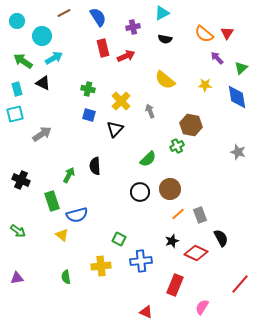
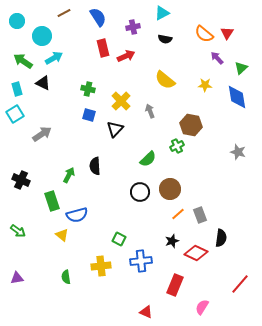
cyan square at (15, 114): rotated 18 degrees counterclockwise
black semicircle at (221, 238): rotated 36 degrees clockwise
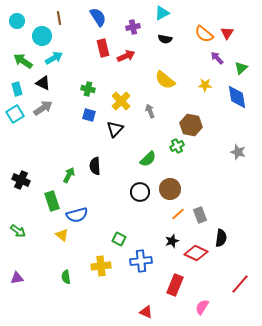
brown line at (64, 13): moved 5 px left, 5 px down; rotated 72 degrees counterclockwise
gray arrow at (42, 134): moved 1 px right, 26 px up
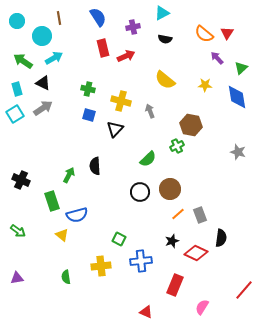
yellow cross at (121, 101): rotated 30 degrees counterclockwise
red line at (240, 284): moved 4 px right, 6 px down
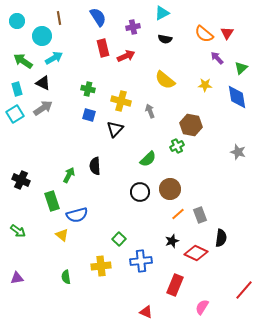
green square at (119, 239): rotated 16 degrees clockwise
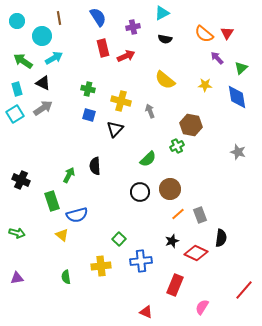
green arrow at (18, 231): moved 1 px left, 2 px down; rotated 21 degrees counterclockwise
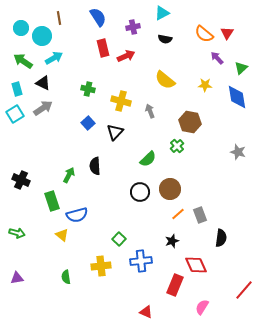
cyan circle at (17, 21): moved 4 px right, 7 px down
blue square at (89, 115): moved 1 px left, 8 px down; rotated 32 degrees clockwise
brown hexagon at (191, 125): moved 1 px left, 3 px up
black triangle at (115, 129): moved 3 px down
green cross at (177, 146): rotated 16 degrees counterclockwise
red diamond at (196, 253): moved 12 px down; rotated 40 degrees clockwise
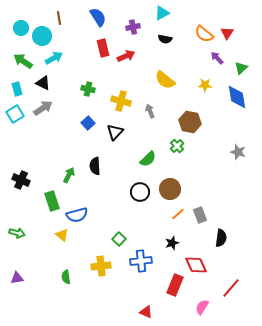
black star at (172, 241): moved 2 px down
red line at (244, 290): moved 13 px left, 2 px up
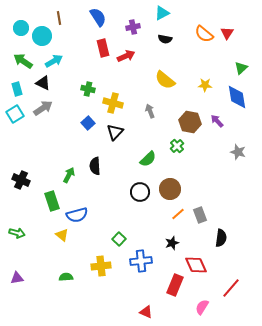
cyan arrow at (54, 58): moved 3 px down
purple arrow at (217, 58): moved 63 px down
yellow cross at (121, 101): moved 8 px left, 2 px down
green semicircle at (66, 277): rotated 96 degrees clockwise
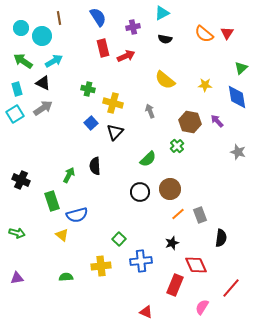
blue square at (88, 123): moved 3 px right
